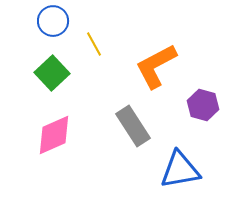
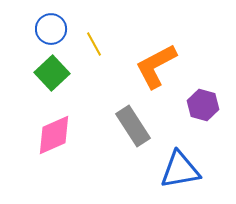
blue circle: moved 2 px left, 8 px down
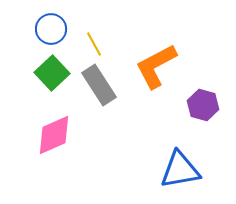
gray rectangle: moved 34 px left, 41 px up
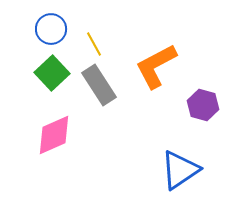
blue triangle: rotated 24 degrees counterclockwise
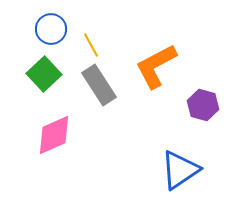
yellow line: moved 3 px left, 1 px down
green square: moved 8 px left, 1 px down
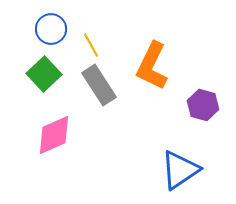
orange L-shape: moved 4 px left; rotated 36 degrees counterclockwise
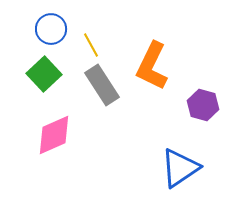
gray rectangle: moved 3 px right
blue triangle: moved 2 px up
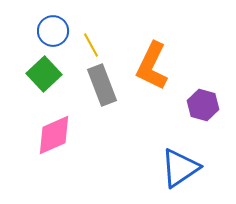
blue circle: moved 2 px right, 2 px down
gray rectangle: rotated 12 degrees clockwise
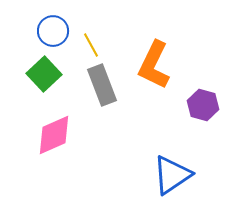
orange L-shape: moved 2 px right, 1 px up
blue triangle: moved 8 px left, 7 px down
